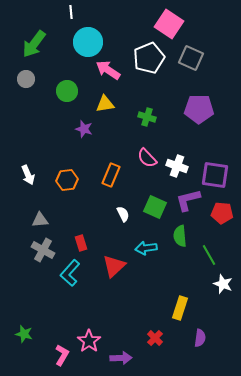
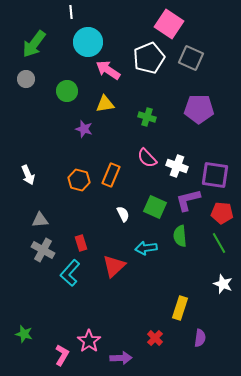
orange hexagon: moved 12 px right; rotated 20 degrees clockwise
green line: moved 10 px right, 12 px up
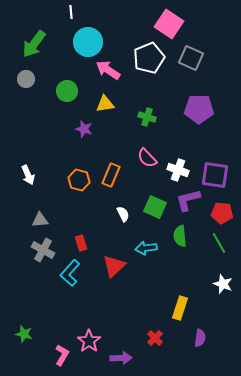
white cross: moved 1 px right, 4 px down
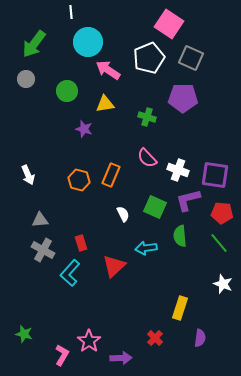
purple pentagon: moved 16 px left, 11 px up
green line: rotated 10 degrees counterclockwise
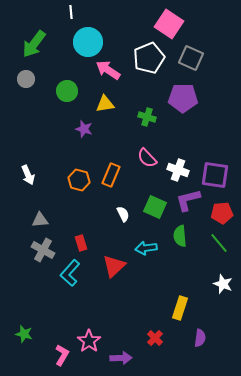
red pentagon: rotated 10 degrees counterclockwise
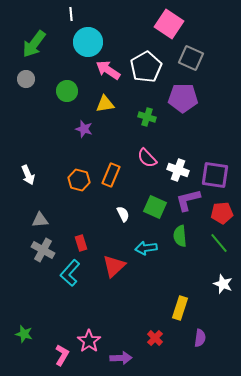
white line: moved 2 px down
white pentagon: moved 3 px left, 9 px down; rotated 8 degrees counterclockwise
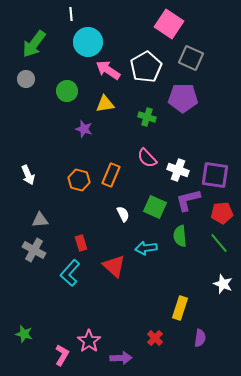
gray cross: moved 9 px left
red triangle: rotated 35 degrees counterclockwise
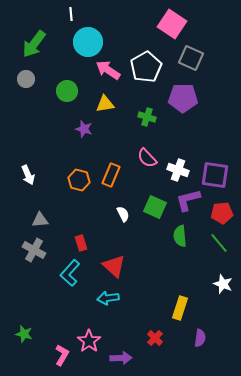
pink square: moved 3 px right
cyan arrow: moved 38 px left, 50 px down
